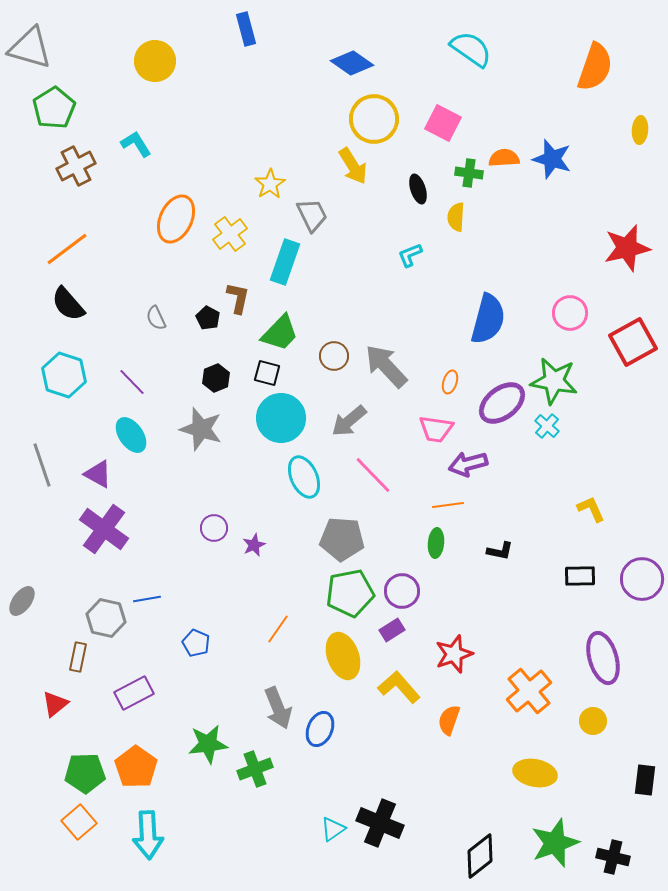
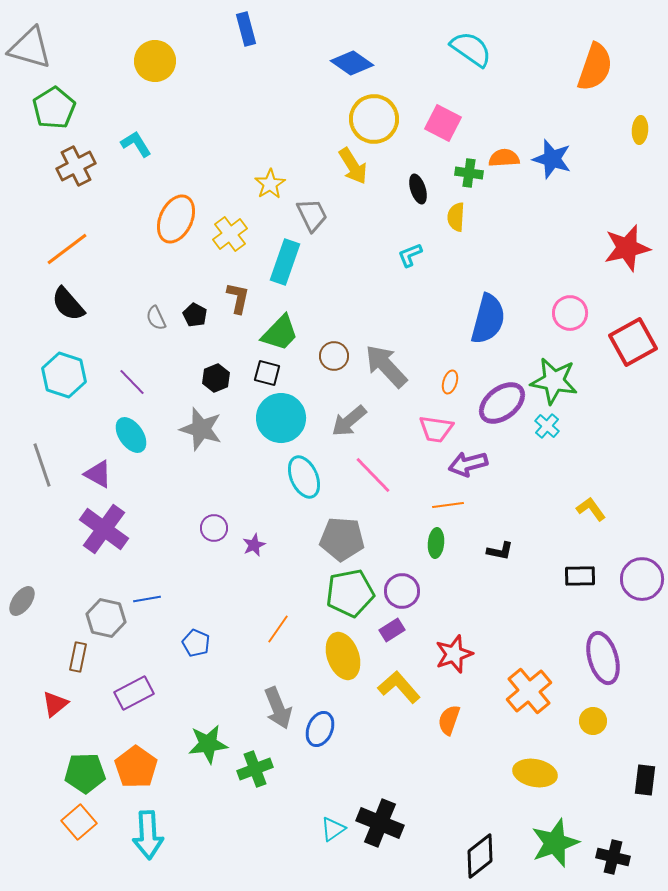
black pentagon at (208, 318): moved 13 px left, 3 px up
yellow L-shape at (591, 509): rotated 12 degrees counterclockwise
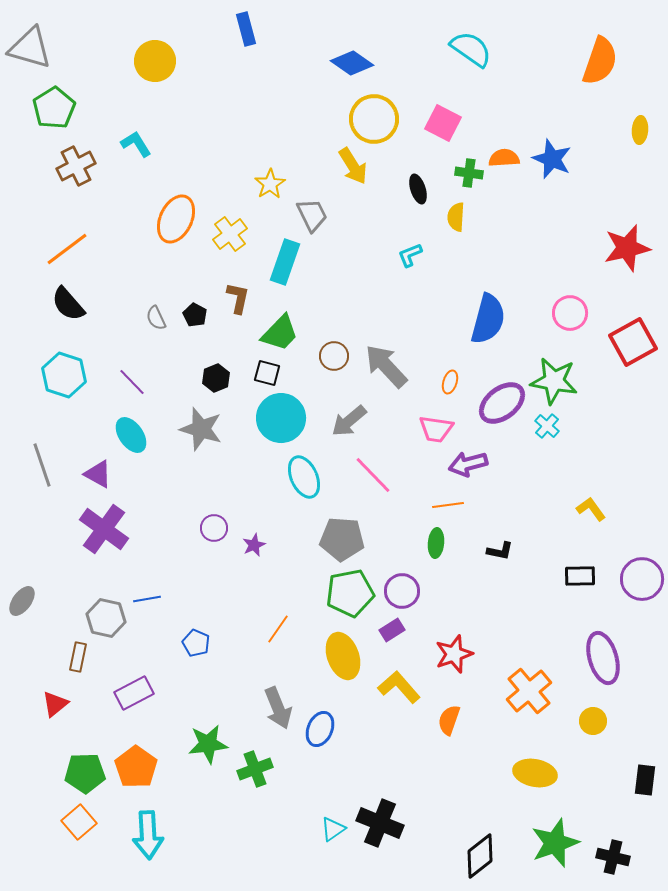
orange semicircle at (595, 67): moved 5 px right, 6 px up
blue star at (552, 159): rotated 6 degrees clockwise
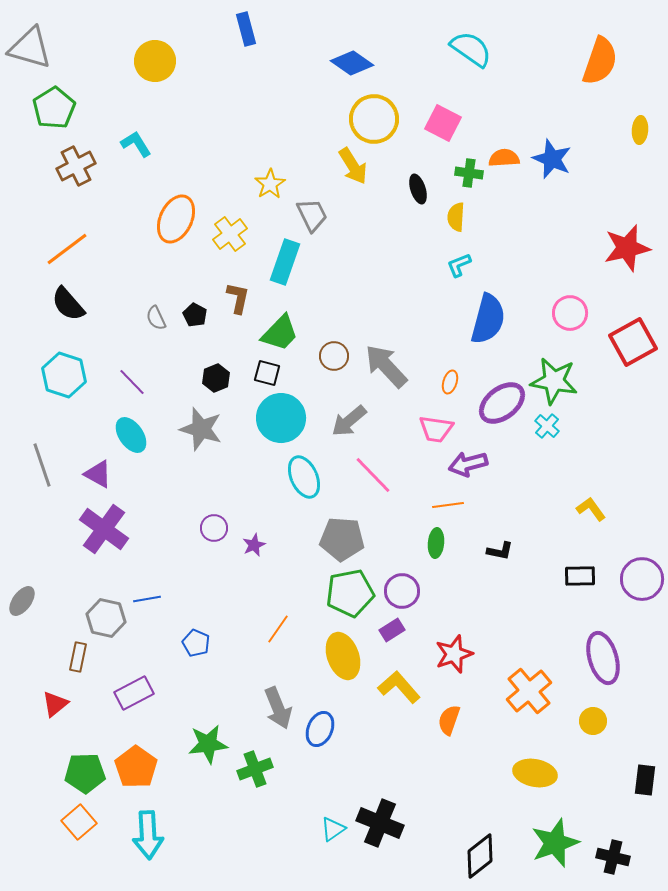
cyan L-shape at (410, 255): moved 49 px right, 10 px down
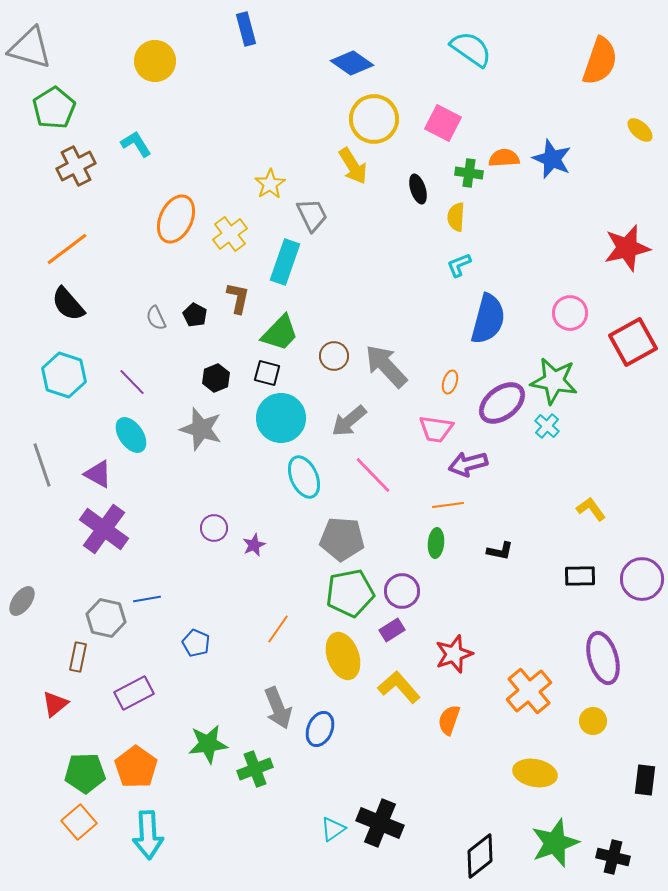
yellow ellipse at (640, 130): rotated 52 degrees counterclockwise
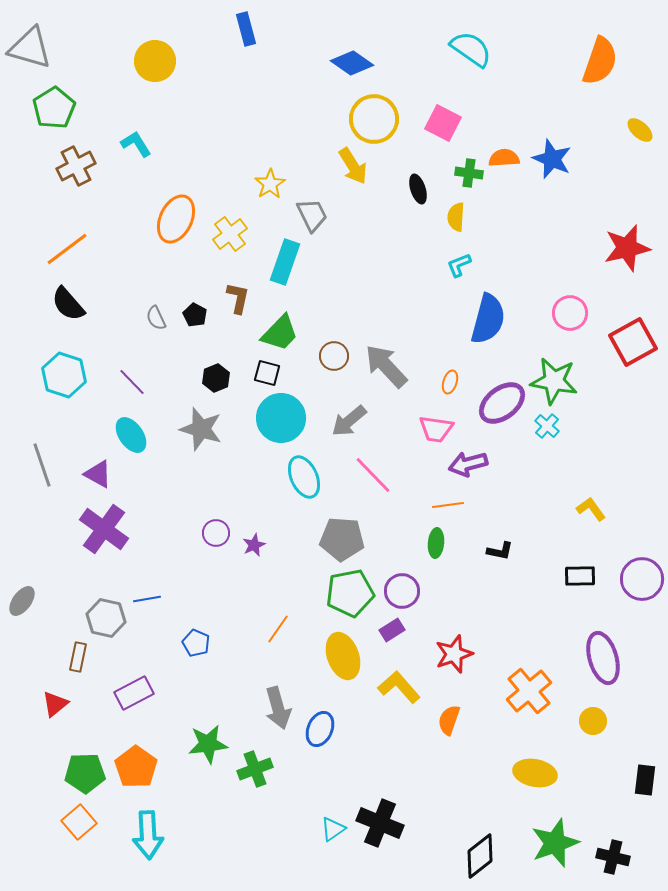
purple circle at (214, 528): moved 2 px right, 5 px down
gray arrow at (278, 708): rotated 6 degrees clockwise
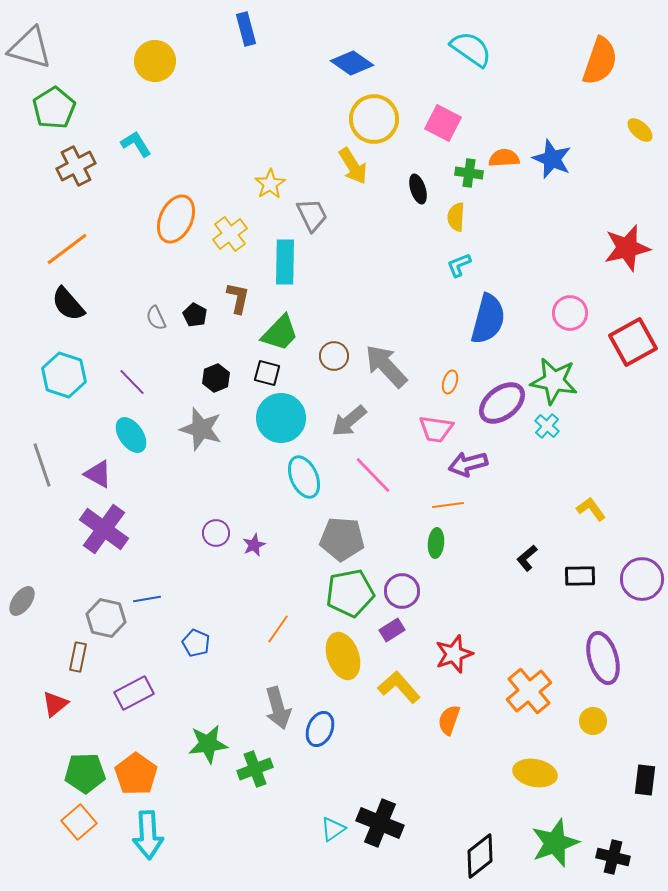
cyan rectangle at (285, 262): rotated 18 degrees counterclockwise
black L-shape at (500, 551): moved 27 px right, 7 px down; rotated 128 degrees clockwise
orange pentagon at (136, 767): moved 7 px down
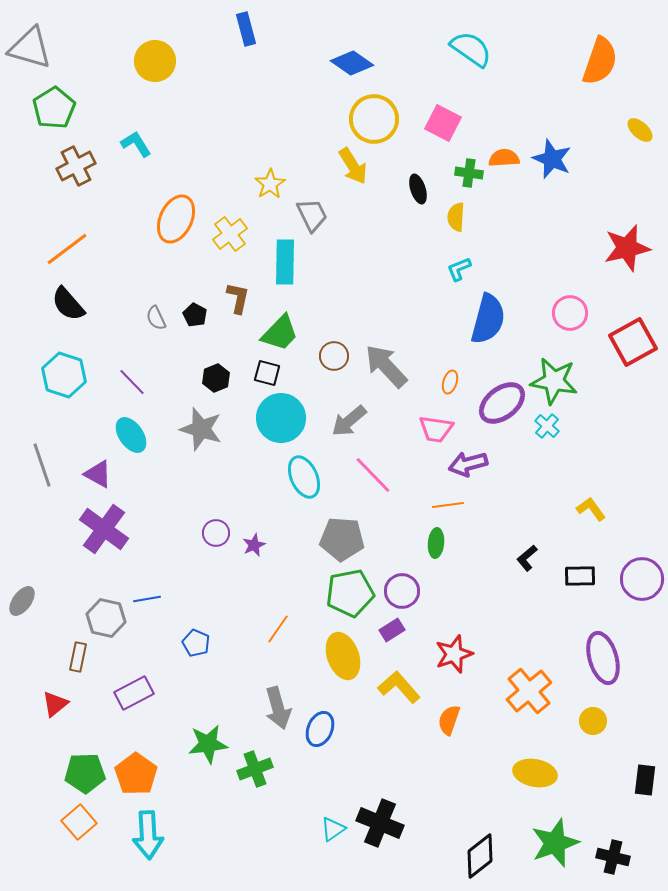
cyan L-shape at (459, 265): moved 4 px down
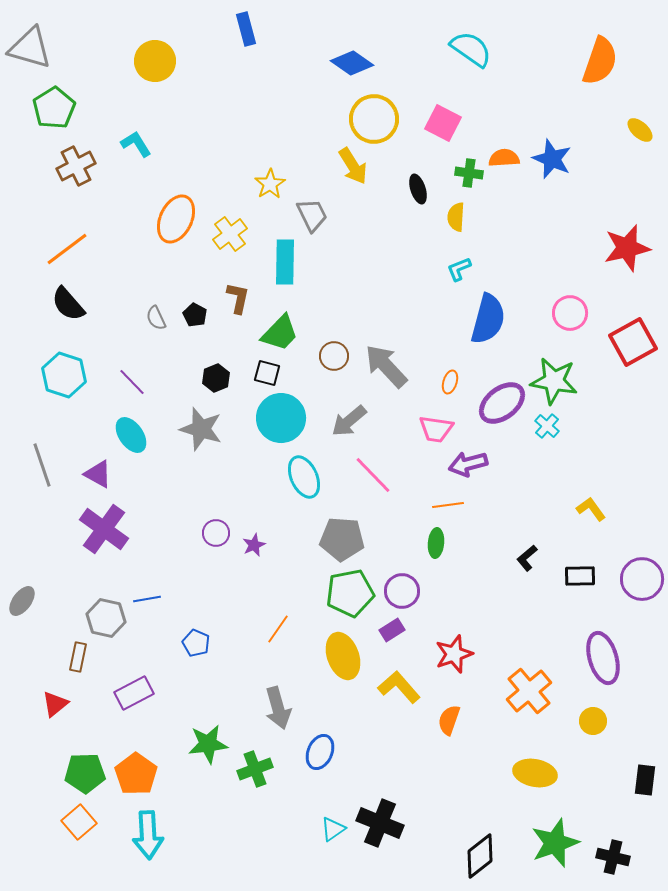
blue ellipse at (320, 729): moved 23 px down
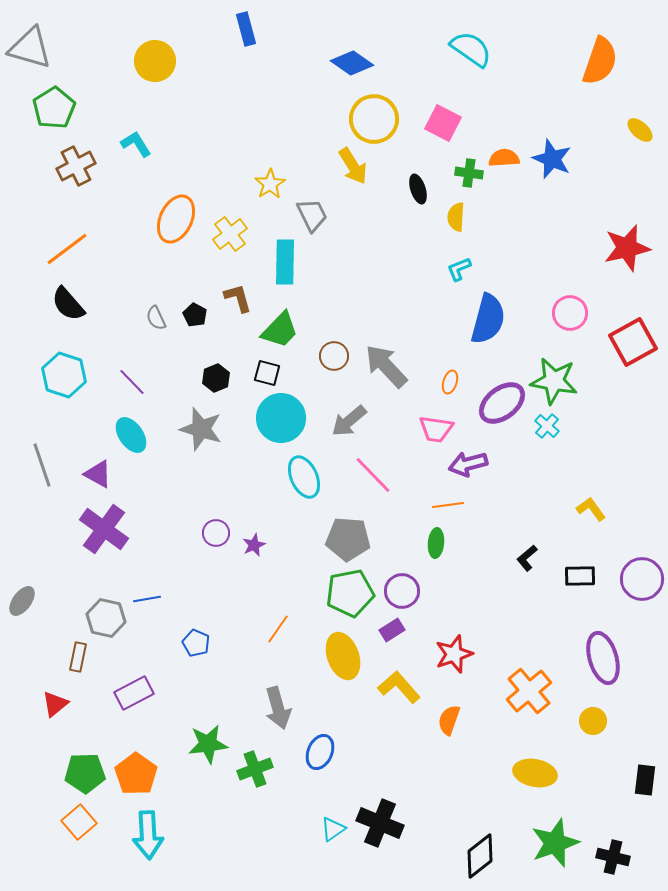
brown L-shape at (238, 298): rotated 28 degrees counterclockwise
green trapezoid at (280, 333): moved 3 px up
gray pentagon at (342, 539): moved 6 px right
